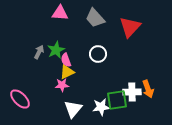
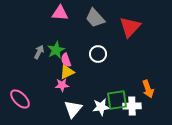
white cross: moved 14 px down
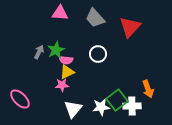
pink semicircle: rotated 64 degrees counterclockwise
green square: rotated 30 degrees counterclockwise
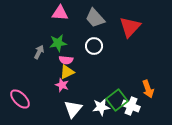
green star: moved 2 px right, 7 px up; rotated 18 degrees clockwise
white circle: moved 4 px left, 8 px up
pink star: rotated 24 degrees clockwise
white cross: moved 1 px left; rotated 24 degrees clockwise
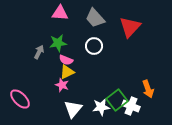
pink semicircle: rotated 16 degrees clockwise
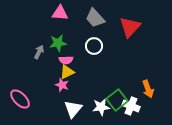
pink semicircle: rotated 24 degrees counterclockwise
